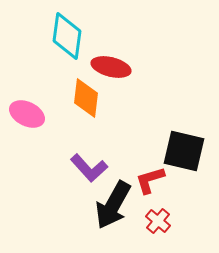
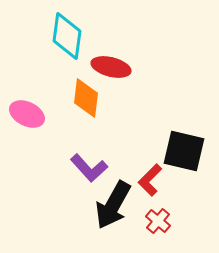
red L-shape: rotated 28 degrees counterclockwise
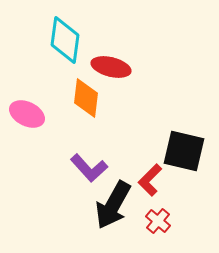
cyan diamond: moved 2 px left, 4 px down
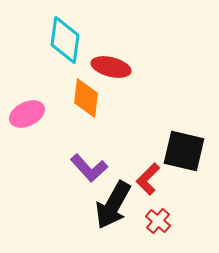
pink ellipse: rotated 52 degrees counterclockwise
red L-shape: moved 2 px left, 1 px up
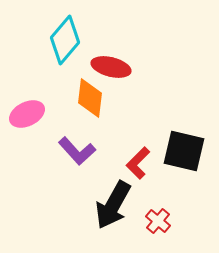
cyan diamond: rotated 33 degrees clockwise
orange diamond: moved 4 px right
purple L-shape: moved 12 px left, 17 px up
red L-shape: moved 10 px left, 16 px up
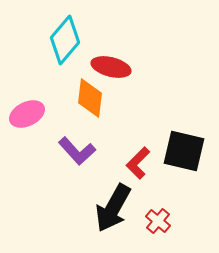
black arrow: moved 3 px down
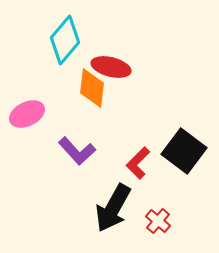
orange diamond: moved 2 px right, 10 px up
black square: rotated 24 degrees clockwise
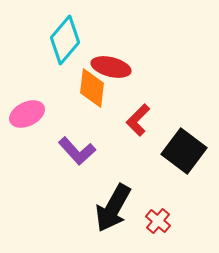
red L-shape: moved 43 px up
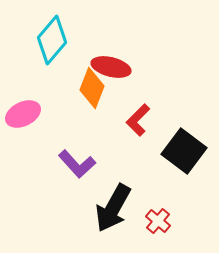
cyan diamond: moved 13 px left
orange diamond: rotated 15 degrees clockwise
pink ellipse: moved 4 px left
purple L-shape: moved 13 px down
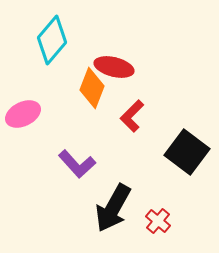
red ellipse: moved 3 px right
red L-shape: moved 6 px left, 4 px up
black square: moved 3 px right, 1 px down
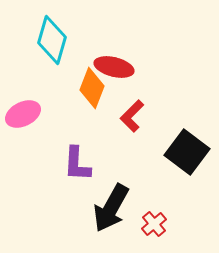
cyan diamond: rotated 24 degrees counterclockwise
purple L-shape: rotated 45 degrees clockwise
black arrow: moved 2 px left
red cross: moved 4 px left, 3 px down; rotated 10 degrees clockwise
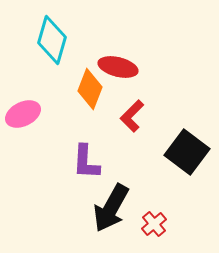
red ellipse: moved 4 px right
orange diamond: moved 2 px left, 1 px down
purple L-shape: moved 9 px right, 2 px up
